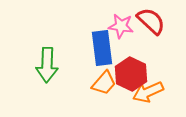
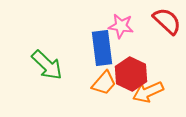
red semicircle: moved 16 px right
green arrow: rotated 48 degrees counterclockwise
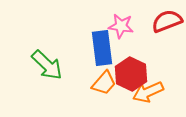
red semicircle: rotated 64 degrees counterclockwise
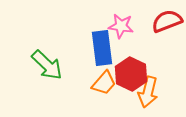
orange arrow: rotated 52 degrees counterclockwise
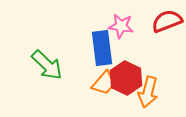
red hexagon: moved 5 px left, 4 px down
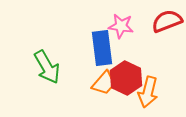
green arrow: moved 2 px down; rotated 16 degrees clockwise
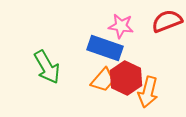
blue rectangle: moved 3 px right; rotated 64 degrees counterclockwise
orange trapezoid: moved 1 px left, 3 px up
